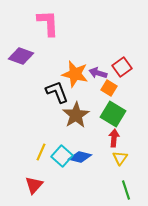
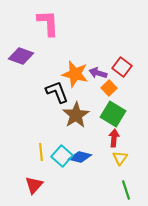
red square: rotated 18 degrees counterclockwise
orange square: rotated 14 degrees clockwise
yellow line: rotated 30 degrees counterclockwise
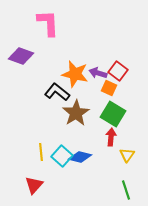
red square: moved 4 px left, 4 px down
orange square: rotated 21 degrees counterclockwise
black L-shape: rotated 30 degrees counterclockwise
brown star: moved 2 px up
red arrow: moved 3 px left, 1 px up
yellow triangle: moved 7 px right, 3 px up
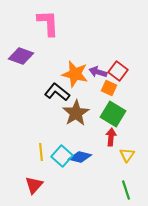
purple arrow: moved 1 px up
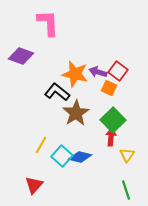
green square: moved 6 px down; rotated 15 degrees clockwise
yellow line: moved 7 px up; rotated 36 degrees clockwise
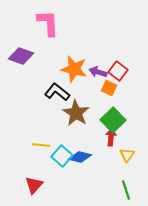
orange star: moved 1 px left, 5 px up
brown star: rotated 8 degrees counterclockwise
yellow line: rotated 66 degrees clockwise
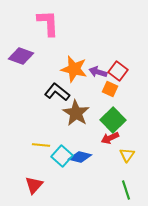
orange square: moved 1 px right, 1 px down
red arrow: moved 1 px left, 1 px down; rotated 120 degrees counterclockwise
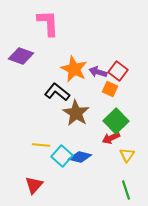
orange star: rotated 12 degrees clockwise
green square: moved 3 px right, 1 px down
red arrow: moved 1 px right
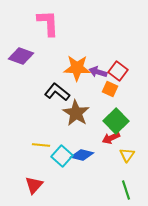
orange star: moved 3 px right, 1 px up; rotated 24 degrees counterclockwise
blue diamond: moved 2 px right, 2 px up
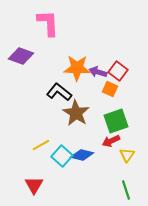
black L-shape: moved 2 px right
green square: rotated 25 degrees clockwise
red arrow: moved 3 px down
yellow line: rotated 36 degrees counterclockwise
red triangle: rotated 12 degrees counterclockwise
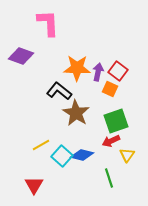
purple arrow: rotated 84 degrees clockwise
black L-shape: moved 1 px up
green line: moved 17 px left, 12 px up
